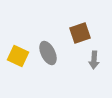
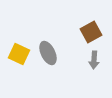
brown square: moved 11 px right, 1 px up; rotated 10 degrees counterclockwise
yellow square: moved 1 px right, 2 px up
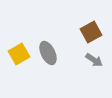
yellow square: rotated 35 degrees clockwise
gray arrow: rotated 60 degrees counterclockwise
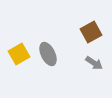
gray ellipse: moved 1 px down
gray arrow: moved 3 px down
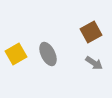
yellow square: moved 3 px left
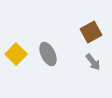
yellow square: rotated 15 degrees counterclockwise
gray arrow: moved 1 px left, 1 px up; rotated 18 degrees clockwise
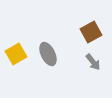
yellow square: rotated 15 degrees clockwise
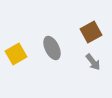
gray ellipse: moved 4 px right, 6 px up
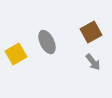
gray ellipse: moved 5 px left, 6 px up
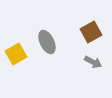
gray arrow: rotated 24 degrees counterclockwise
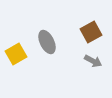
gray arrow: moved 1 px up
